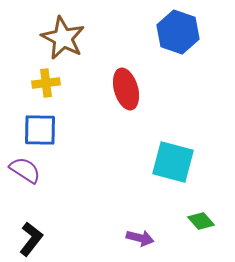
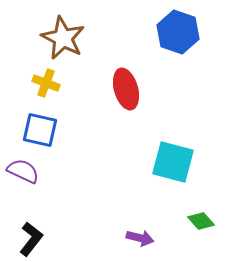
yellow cross: rotated 28 degrees clockwise
blue square: rotated 12 degrees clockwise
purple semicircle: moved 2 px left, 1 px down; rotated 8 degrees counterclockwise
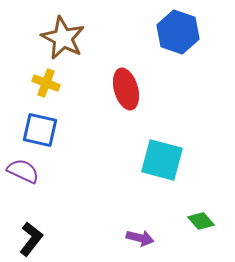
cyan square: moved 11 px left, 2 px up
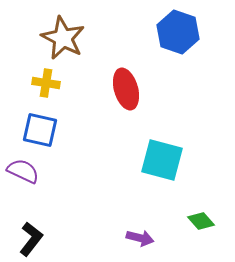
yellow cross: rotated 12 degrees counterclockwise
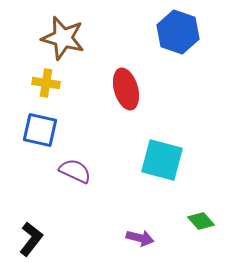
brown star: rotated 12 degrees counterclockwise
purple semicircle: moved 52 px right
